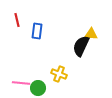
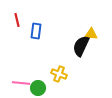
blue rectangle: moved 1 px left
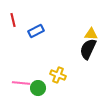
red line: moved 4 px left
blue rectangle: rotated 56 degrees clockwise
black semicircle: moved 7 px right, 3 px down
yellow cross: moved 1 px left, 1 px down
